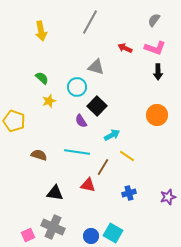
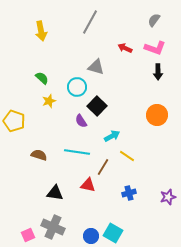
cyan arrow: moved 1 px down
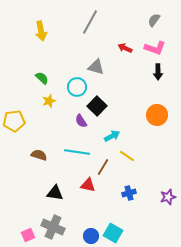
yellow pentagon: rotated 25 degrees counterclockwise
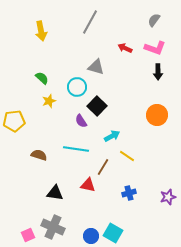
cyan line: moved 1 px left, 3 px up
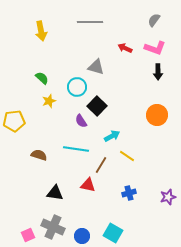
gray line: rotated 60 degrees clockwise
brown line: moved 2 px left, 2 px up
blue circle: moved 9 px left
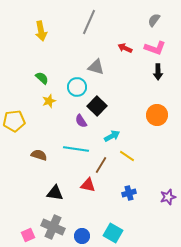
gray line: moved 1 px left; rotated 65 degrees counterclockwise
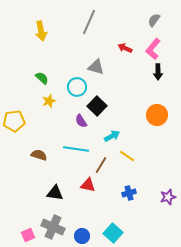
pink L-shape: moved 2 px left, 1 px down; rotated 110 degrees clockwise
cyan square: rotated 12 degrees clockwise
